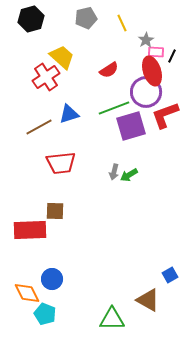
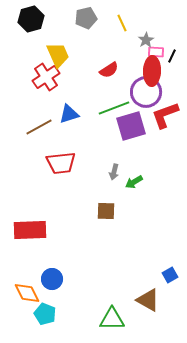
yellow trapezoid: moved 4 px left, 2 px up; rotated 24 degrees clockwise
red ellipse: rotated 20 degrees clockwise
green arrow: moved 5 px right, 7 px down
brown square: moved 51 px right
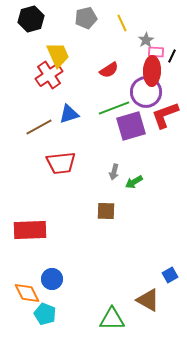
red cross: moved 3 px right, 2 px up
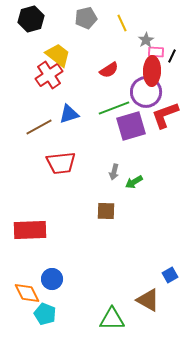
yellow trapezoid: rotated 28 degrees counterclockwise
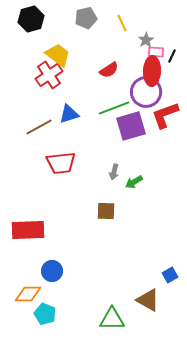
red rectangle: moved 2 px left
blue circle: moved 8 px up
orange diamond: moved 1 px right, 1 px down; rotated 64 degrees counterclockwise
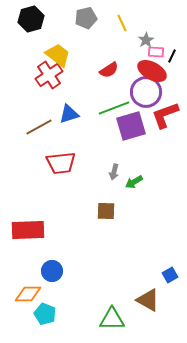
red ellipse: rotated 64 degrees counterclockwise
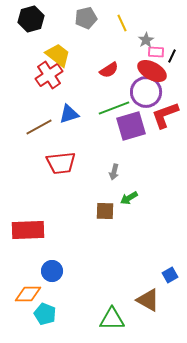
green arrow: moved 5 px left, 16 px down
brown square: moved 1 px left
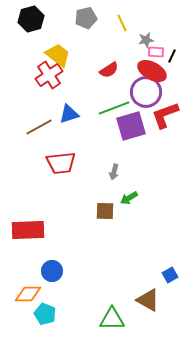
gray star: rotated 21 degrees clockwise
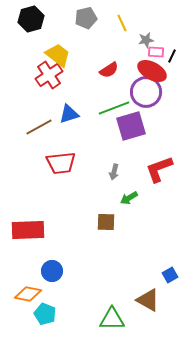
red L-shape: moved 6 px left, 54 px down
brown square: moved 1 px right, 11 px down
orange diamond: rotated 12 degrees clockwise
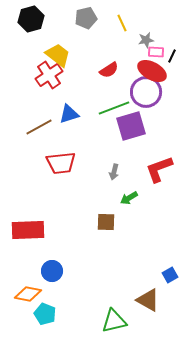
green triangle: moved 2 px right, 2 px down; rotated 12 degrees counterclockwise
